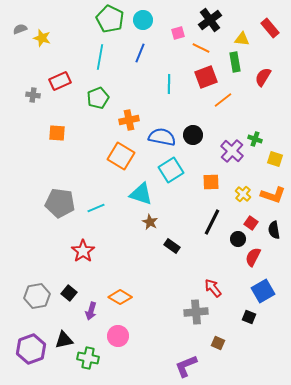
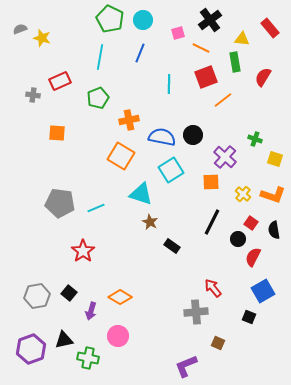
purple cross at (232, 151): moved 7 px left, 6 px down
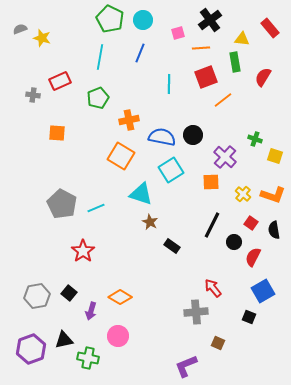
orange line at (201, 48): rotated 30 degrees counterclockwise
yellow square at (275, 159): moved 3 px up
gray pentagon at (60, 203): moved 2 px right, 1 px down; rotated 20 degrees clockwise
black line at (212, 222): moved 3 px down
black circle at (238, 239): moved 4 px left, 3 px down
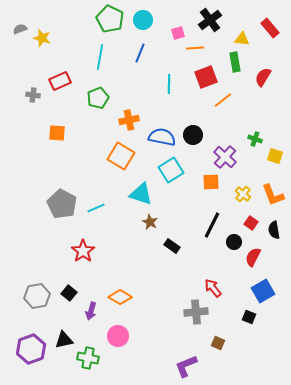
orange line at (201, 48): moved 6 px left
orange L-shape at (273, 195): rotated 50 degrees clockwise
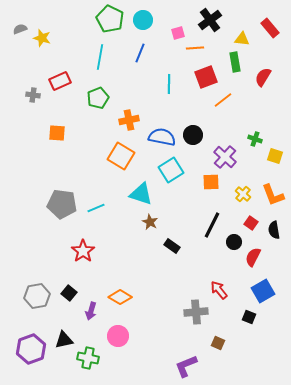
gray pentagon at (62, 204): rotated 20 degrees counterclockwise
red arrow at (213, 288): moved 6 px right, 2 px down
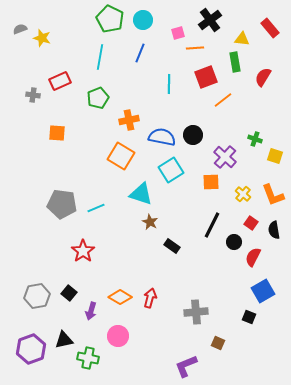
red arrow at (219, 290): moved 69 px left, 8 px down; rotated 54 degrees clockwise
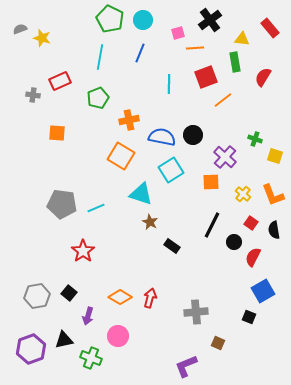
purple arrow at (91, 311): moved 3 px left, 5 px down
green cross at (88, 358): moved 3 px right; rotated 10 degrees clockwise
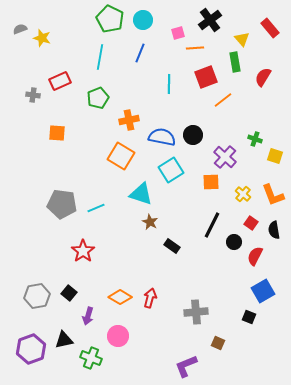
yellow triangle at (242, 39): rotated 42 degrees clockwise
red semicircle at (253, 257): moved 2 px right, 1 px up
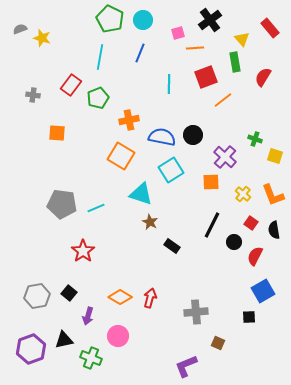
red rectangle at (60, 81): moved 11 px right, 4 px down; rotated 30 degrees counterclockwise
black square at (249, 317): rotated 24 degrees counterclockwise
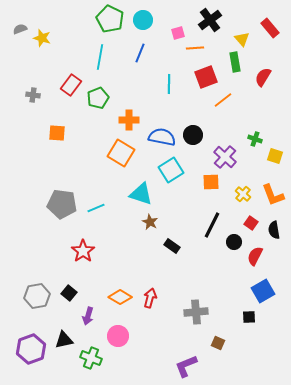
orange cross at (129, 120): rotated 12 degrees clockwise
orange square at (121, 156): moved 3 px up
